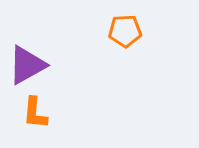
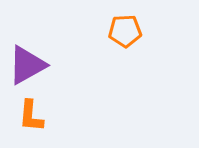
orange L-shape: moved 4 px left, 3 px down
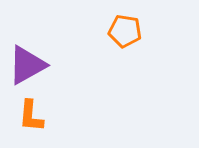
orange pentagon: rotated 12 degrees clockwise
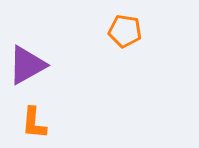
orange L-shape: moved 3 px right, 7 px down
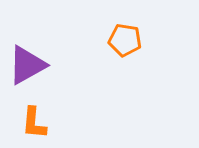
orange pentagon: moved 9 px down
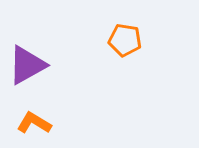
orange L-shape: rotated 116 degrees clockwise
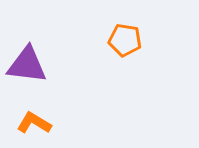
purple triangle: rotated 36 degrees clockwise
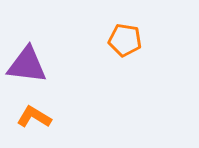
orange L-shape: moved 6 px up
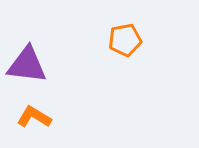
orange pentagon: rotated 20 degrees counterclockwise
